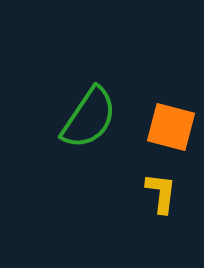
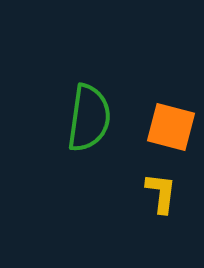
green semicircle: rotated 26 degrees counterclockwise
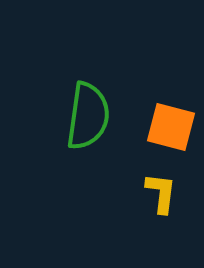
green semicircle: moved 1 px left, 2 px up
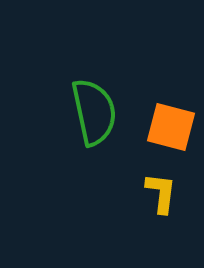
green semicircle: moved 6 px right, 4 px up; rotated 20 degrees counterclockwise
